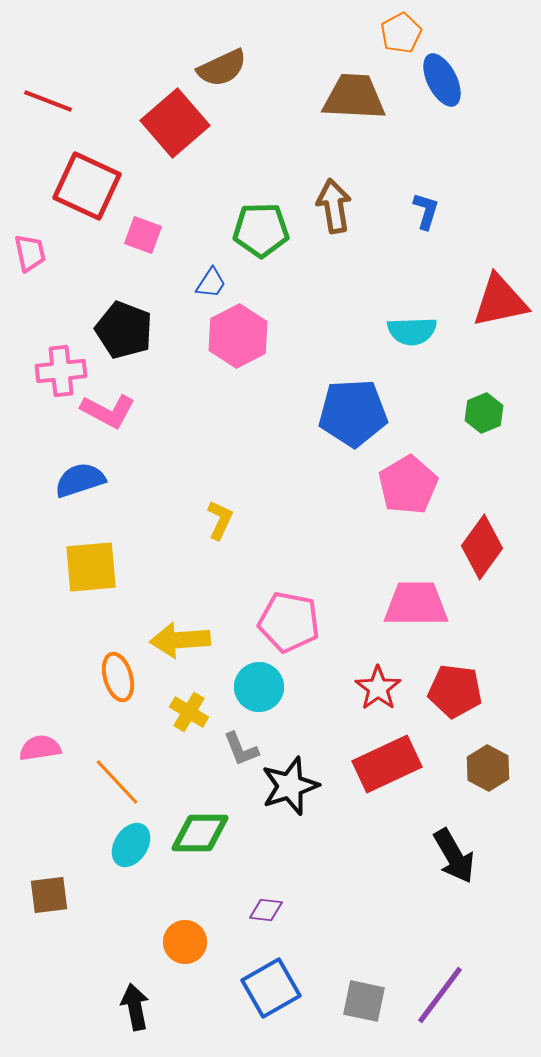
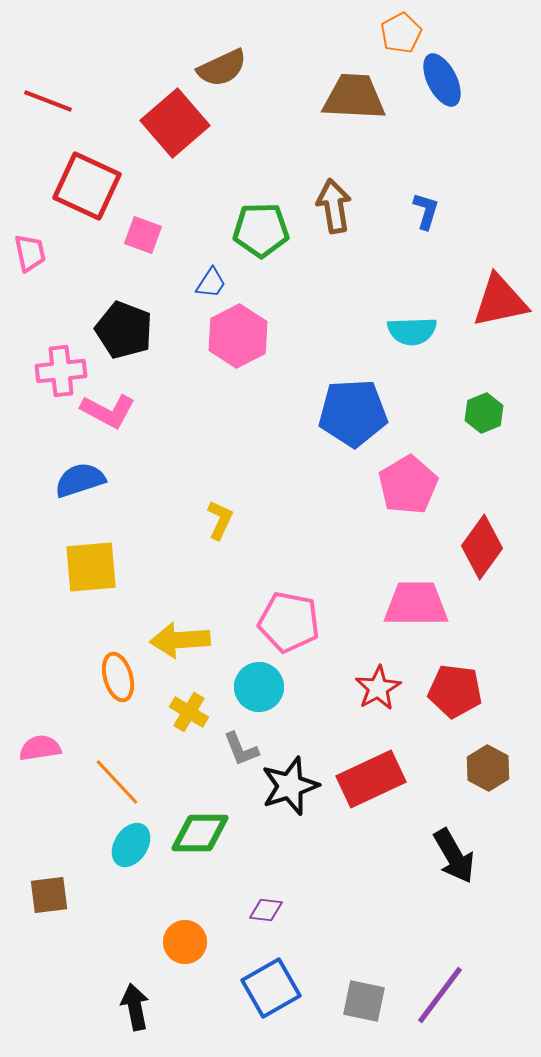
red star at (378, 688): rotated 6 degrees clockwise
red rectangle at (387, 764): moved 16 px left, 15 px down
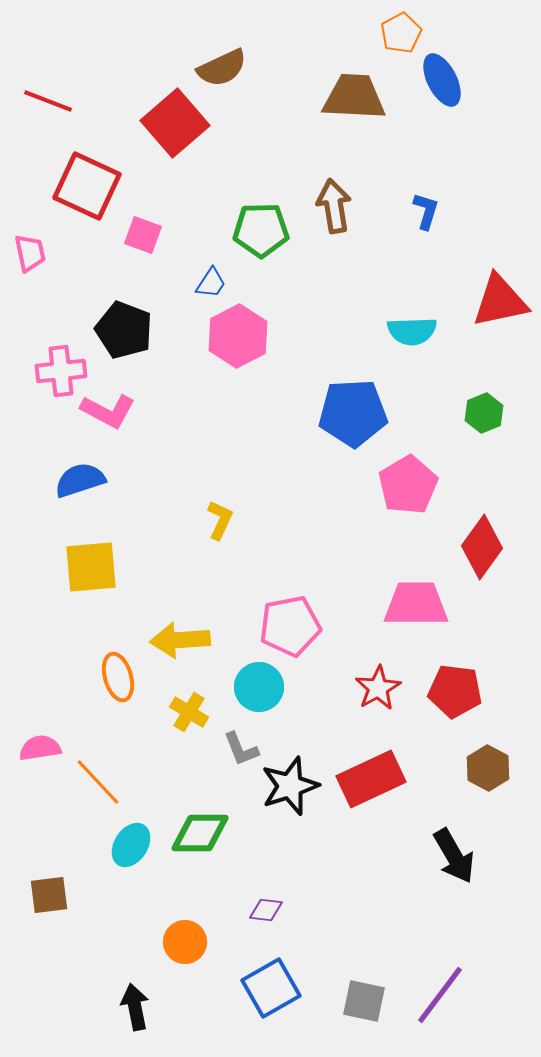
pink pentagon at (289, 622): moved 1 px right, 4 px down; rotated 22 degrees counterclockwise
orange line at (117, 782): moved 19 px left
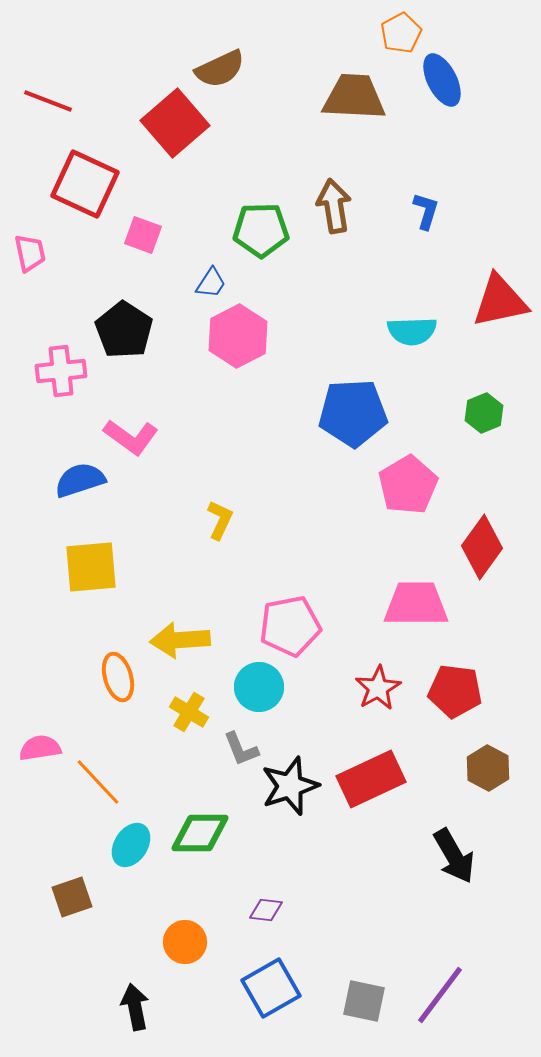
brown semicircle at (222, 68): moved 2 px left, 1 px down
red square at (87, 186): moved 2 px left, 2 px up
black pentagon at (124, 330): rotated 12 degrees clockwise
pink L-shape at (108, 411): moved 23 px right, 26 px down; rotated 8 degrees clockwise
brown square at (49, 895): moved 23 px right, 2 px down; rotated 12 degrees counterclockwise
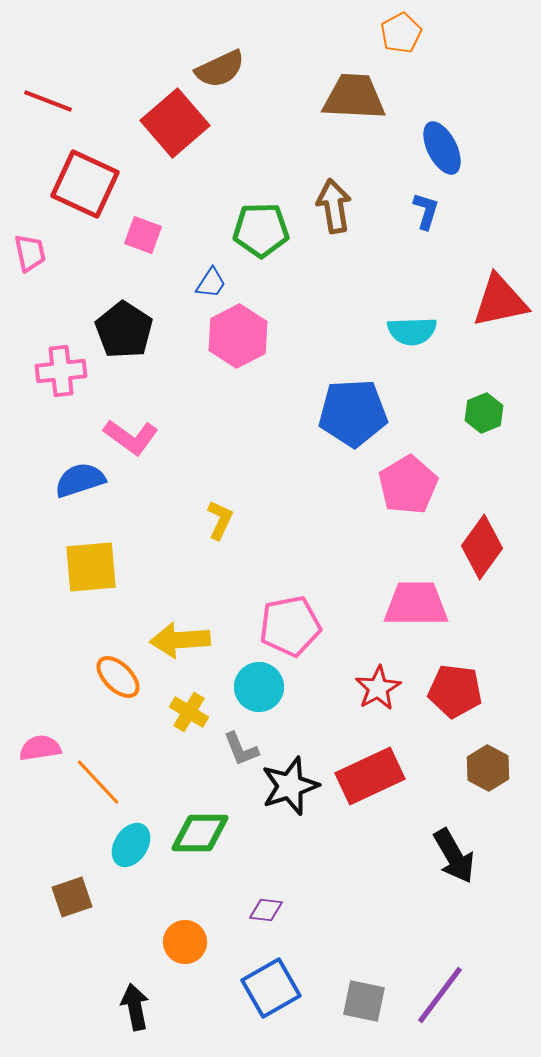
blue ellipse at (442, 80): moved 68 px down
orange ellipse at (118, 677): rotated 30 degrees counterclockwise
red rectangle at (371, 779): moved 1 px left, 3 px up
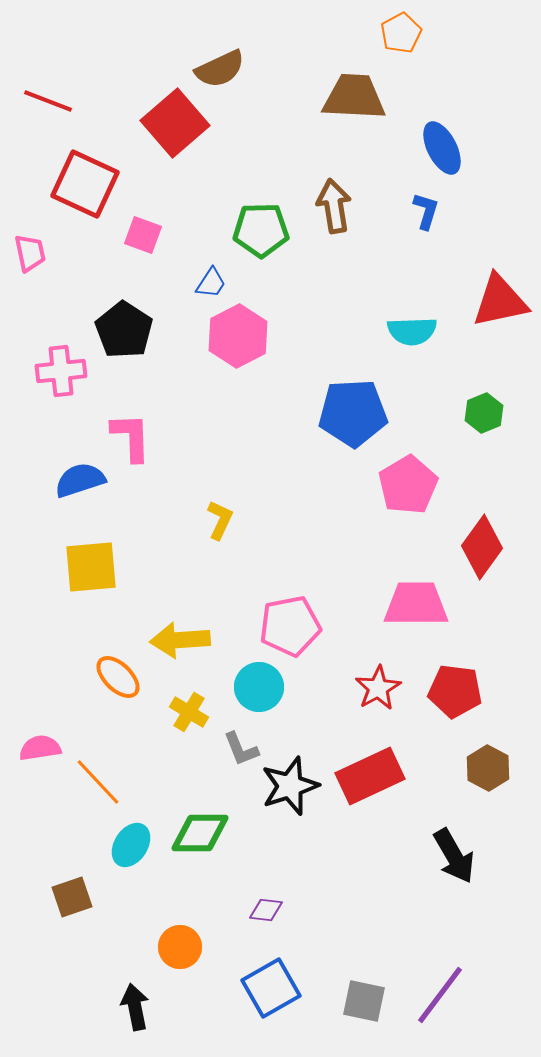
pink L-shape at (131, 437): rotated 128 degrees counterclockwise
orange circle at (185, 942): moved 5 px left, 5 px down
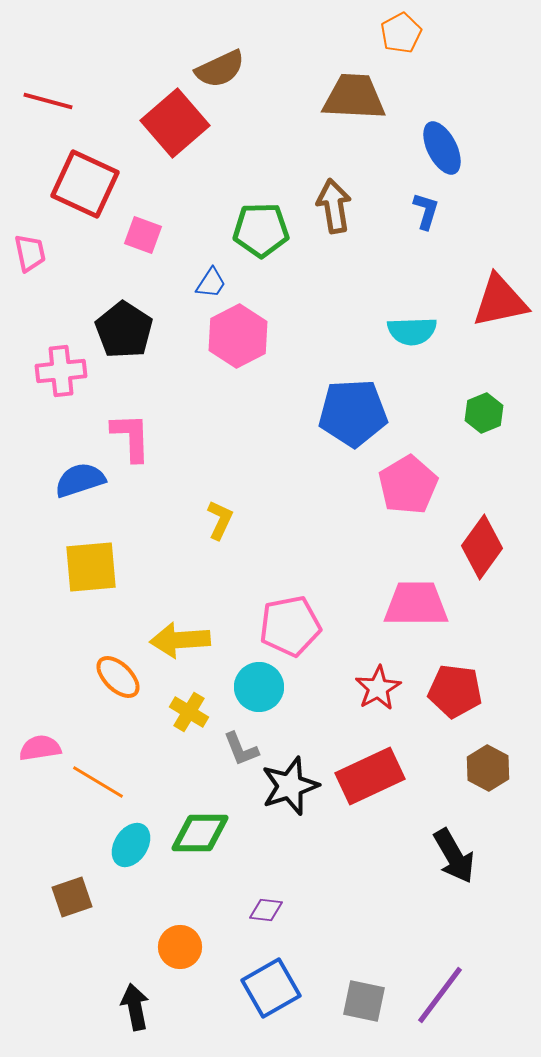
red line at (48, 101): rotated 6 degrees counterclockwise
orange line at (98, 782): rotated 16 degrees counterclockwise
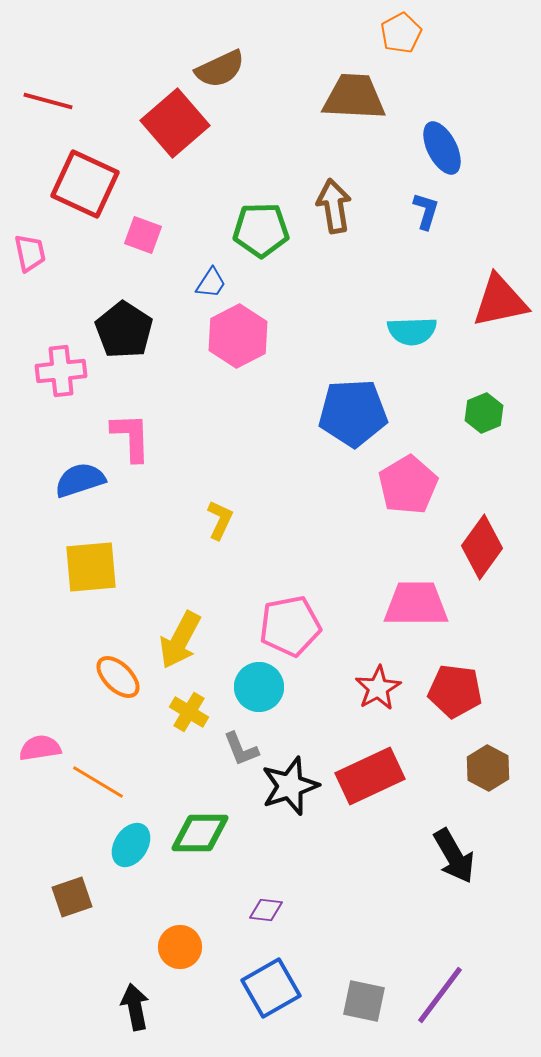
yellow arrow at (180, 640): rotated 58 degrees counterclockwise
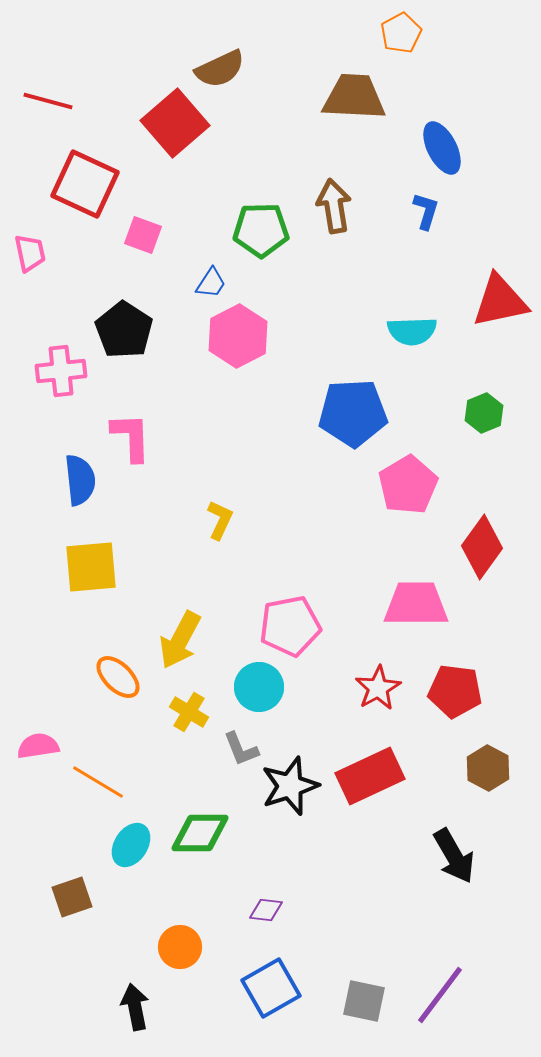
blue semicircle at (80, 480): rotated 102 degrees clockwise
pink semicircle at (40, 748): moved 2 px left, 2 px up
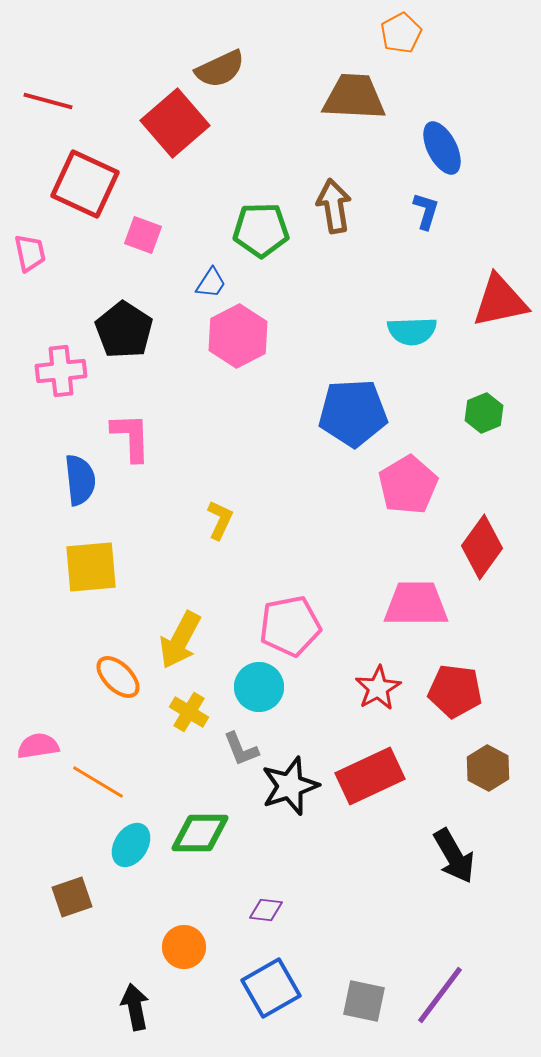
orange circle at (180, 947): moved 4 px right
